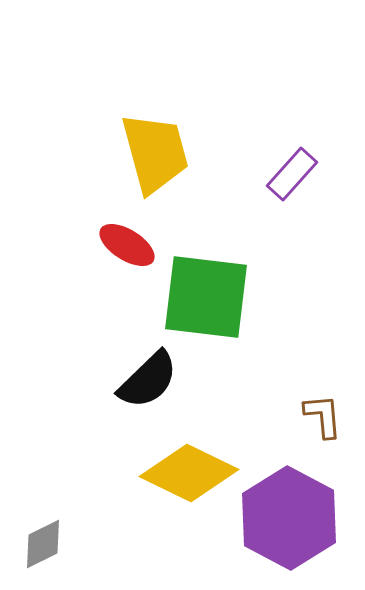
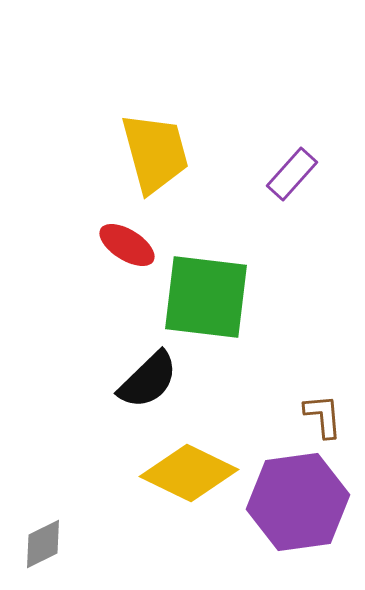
purple hexagon: moved 9 px right, 16 px up; rotated 24 degrees clockwise
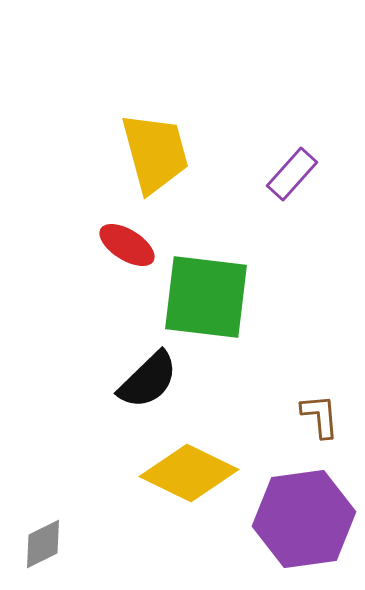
brown L-shape: moved 3 px left
purple hexagon: moved 6 px right, 17 px down
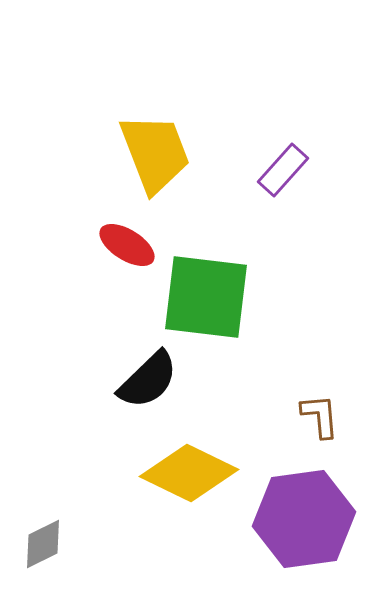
yellow trapezoid: rotated 6 degrees counterclockwise
purple rectangle: moved 9 px left, 4 px up
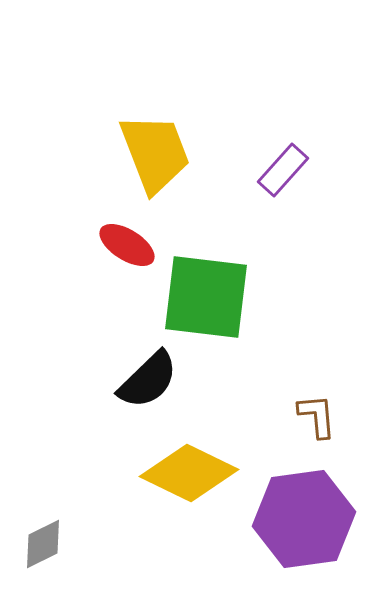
brown L-shape: moved 3 px left
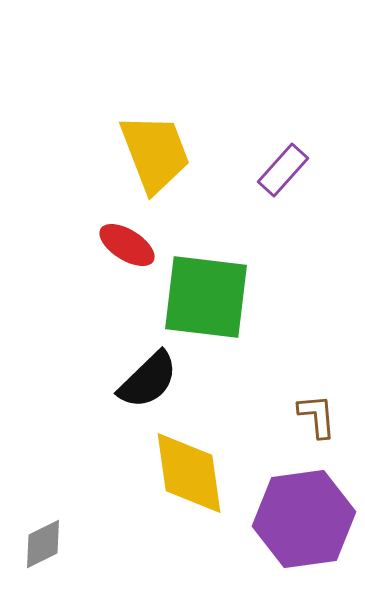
yellow diamond: rotated 56 degrees clockwise
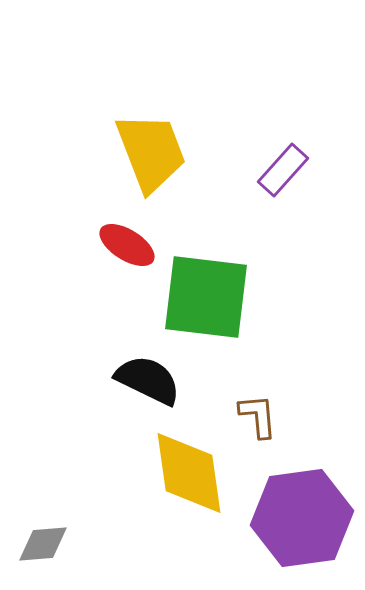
yellow trapezoid: moved 4 px left, 1 px up
black semicircle: rotated 110 degrees counterclockwise
brown L-shape: moved 59 px left
purple hexagon: moved 2 px left, 1 px up
gray diamond: rotated 22 degrees clockwise
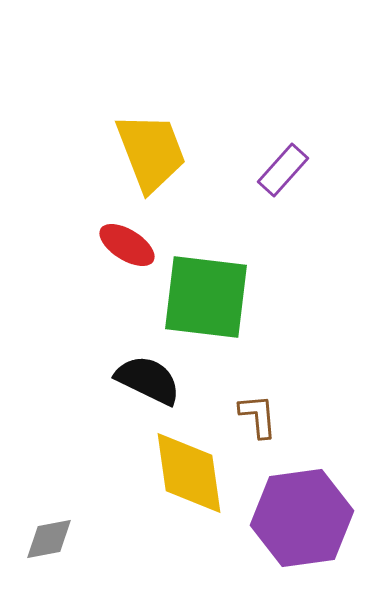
gray diamond: moved 6 px right, 5 px up; rotated 6 degrees counterclockwise
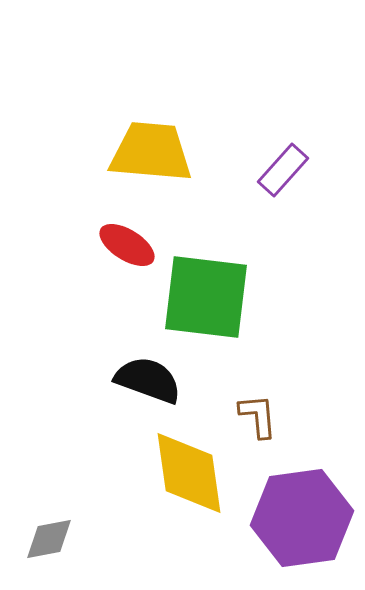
yellow trapezoid: rotated 64 degrees counterclockwise
black semicircle: rotated 6 degrees counterclockwise
